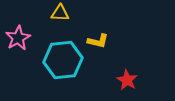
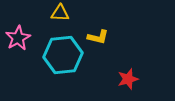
yellow L-shape: moved 4 px up
cyan hexagon: moved 5 px up
red star: moved 1 px right, 1 px up; rotated 25 degrees clockwise
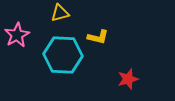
yellow triangle: rotated 18 degrees counterclockwise
pink star: moved 1 px left, 3 px up
cyan hexagon: rotated 9 degrees clockwise
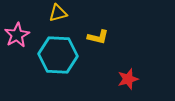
yellow triangle: moved 2 px left
cyan hexagon: moved 5 px left
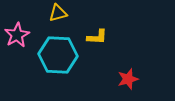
yellow L-shape: moved 1 px left; rotated 10 degrees counterclockwise
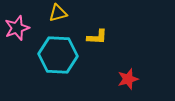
pink star: moved 7 px up; rotated 10 degrees clockwise
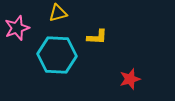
cyan hexagon: moved 1 px left
red star: moved 2 px right
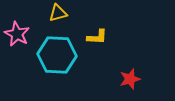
pink star: moved 6 px down; rotated 25 degrees counterclockwise
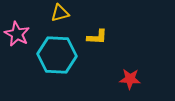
yellow triangle: moved 2 px right
red star: rotated 20 degrees clockwise
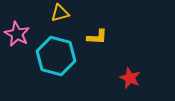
cyan hexagon: moved 1 px left, 1 px down; rotated 12 degrees clockwise
red star: moved 1 px up; rotated 20 degrees clockwise
